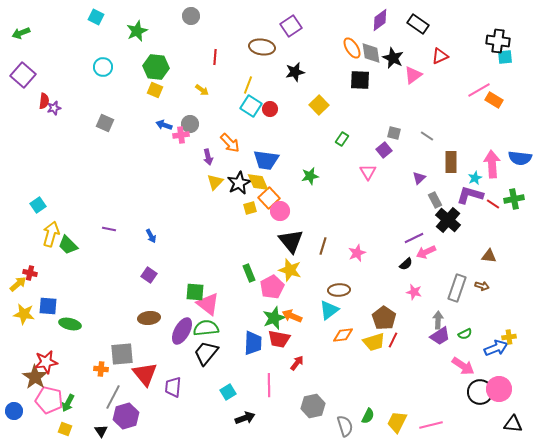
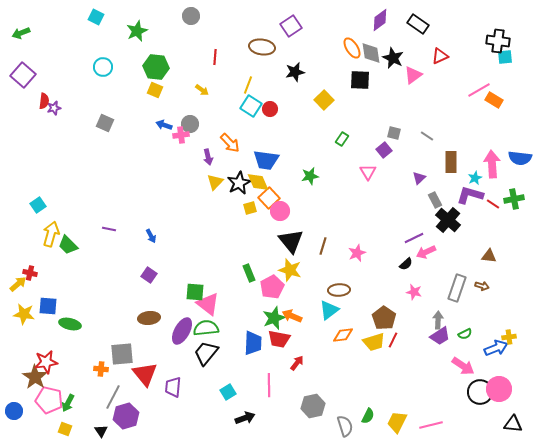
yellow square at (319, 105): moved 5 px right, 5 px up
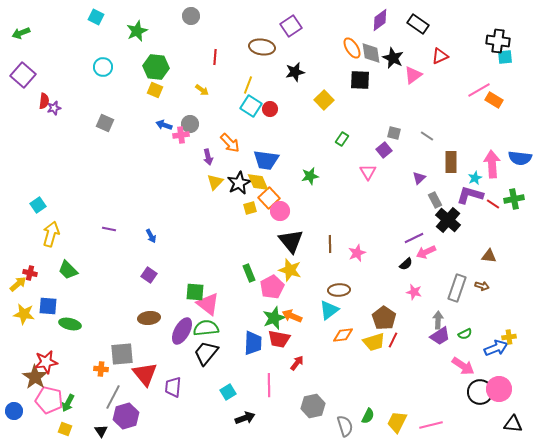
green trapezoid at (68, 245): moved 25 px down
brown line at (323, 246): moved 7 px right, 2 px up; rotated 18 degrees counterclockwise
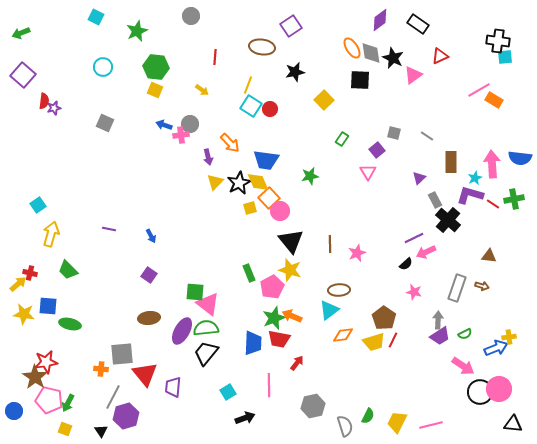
purple square at (384, 150): moved 7 px left
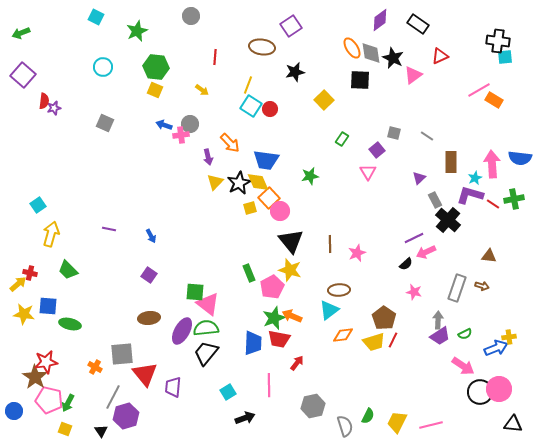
orange cross at (101, 369): moved 6 px left, 2 px up; rotated 24 degrees clockwise
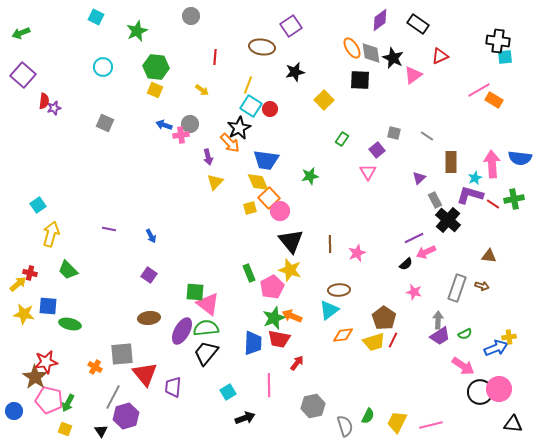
black star at (239, 183): moved 55 px up
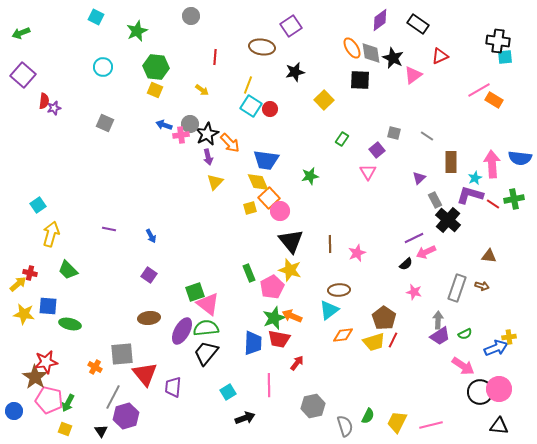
black star at (239, 128): moved 32 px left, 6 px down
green square at (195, 292): rotated 24 degrees counterclockwise
black triangle at (513, 424): moved 14 px left, 2 px down
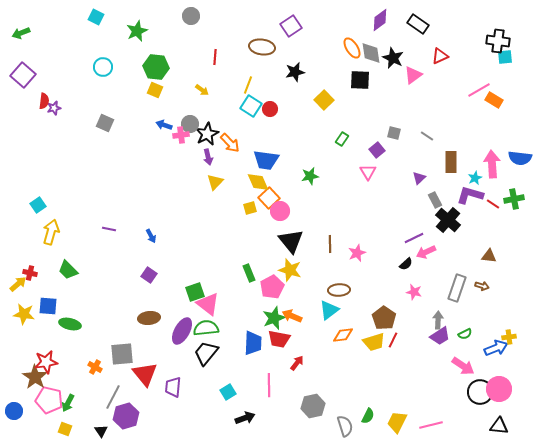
yellow arrow at (51, 234): moved 2 px up
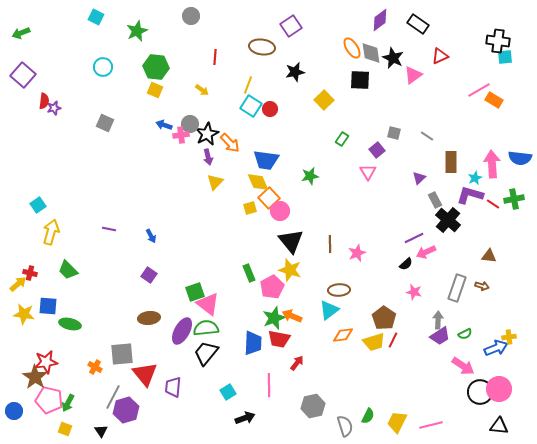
purple hexagon at (126, 416): moved 6 px up
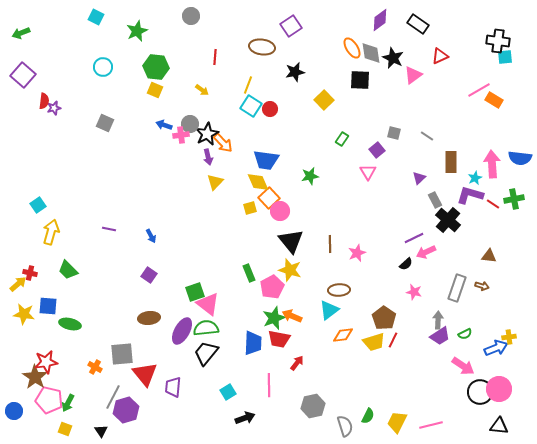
orange arrow at (230, 143): moved 7 px left
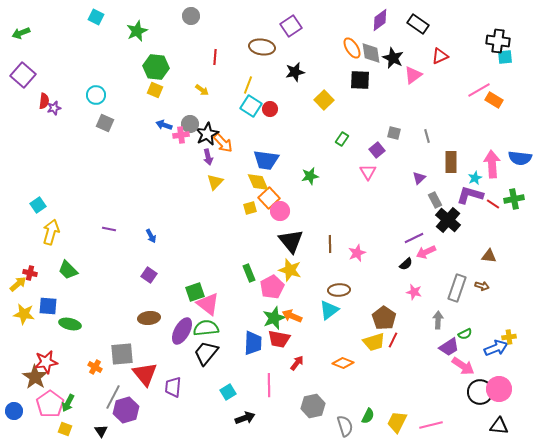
cyan circle at (103, 67): moved 7 px left, 28 px down
gray line at (427, 136): rotated 40 degrees clockwise
orange diamond at (343, 335): moved 28 px down; rotated 30 degrees clockwise
purple trapezoid at (440, 336): moved 9 px right, 11 px down
pink pentagon at (49, 400): moved 1 px right, 4 px down; rotated 24 degrees clockwise
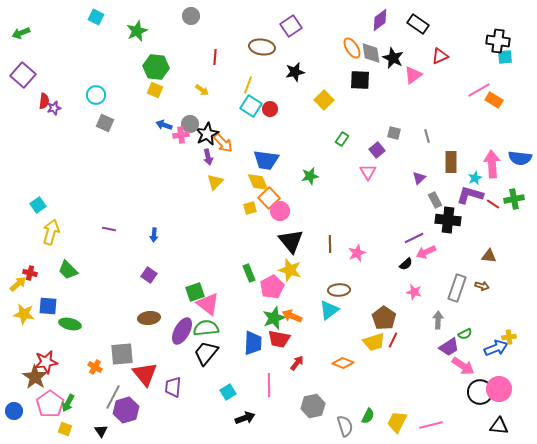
black cross at (448, 220): rotated 35 degrees counterclockwise
blue arrow at (151, 236): moved 3 px right, 1 px up; rotated 32 degrees clockwise
